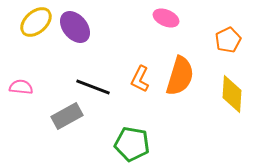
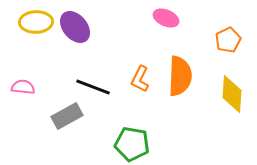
yellow ellipse: rotated 40 degrees clockwise
orange semicircle: rotated 15 degrees counterclockwise
pink semicircle: moved 2 px right
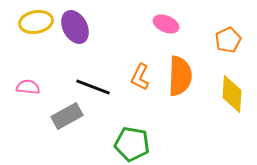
pink ellipse: moved 6 px down
yellow ellipse: rotated 8 degrees counterclockwise
purple ellipse: rotated 12 degrees clockwise
orange L-shape: moved 2 px up
pink semicircle: moved 5 px right
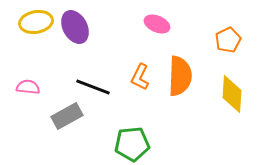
pink ellipse: moved 9 px left
green pentagon: rotated 16 degrees counterclockwise
